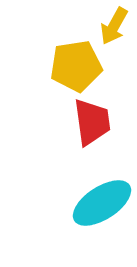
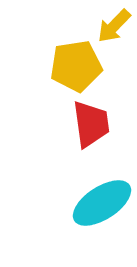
yellow arrow: rotated 15 degrees clockwise
red trapezoid: moved 1 px left, 2 px down
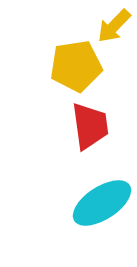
red trapezoid: moved 1 px left, 2 px down
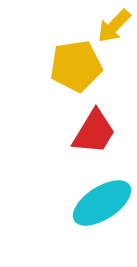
red trapezoid: moved 4 px right, 6 px down; rotated 39 degrees clockwise
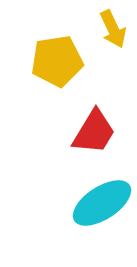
yellow arrow: moved 1 px left, 3 px down; rotated 69 degrees counterclockwise
yellow pentagon: moved 19 px left, 5 px up
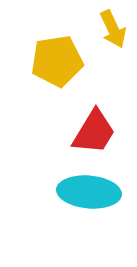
cyan ellipse: moved 13 px left, 11 px up; rotated 38 degrees clockwise
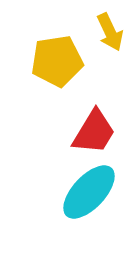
yellow arrow: moved 3 px left, 3 px down
cyan ellipse: rotated 52 degrees counterclockwise
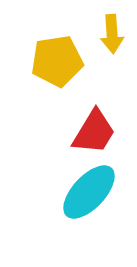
yellow arrow: moved 2 px right, 2 px down; rotated 21 degrees clockwise
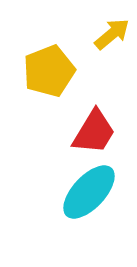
yellow arrow: rotated 126 degrees counterclockwise
yellow pentagon: moved 8 px left, 10 px down; rotated 12 degrees counterclockwise
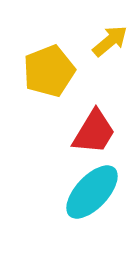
yellow arrow: moved 2 px left, 7 px down
cyan ellipse: moved 3 px right
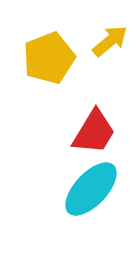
yellow pentagon: moved 13 px up
cyan ellipse: moved 1 px left, 3 px up
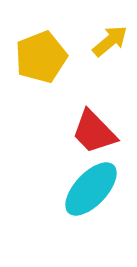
yellow pentagon: moved 8 px left, 1 px up
red trapezoid: rotated 105 degrees clockwise
